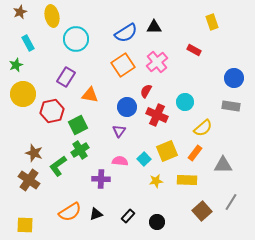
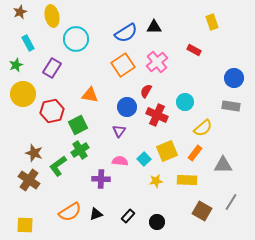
purple rectangle at (66, 77): moved 14 px left, 9 px up
brown square at (202, 211): rotated 18 degrees counterclockwise
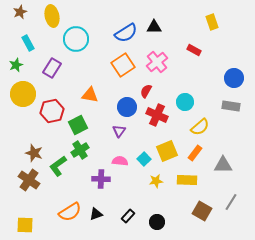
yellow semicircle at (203, 128): moved 3 px left, 1 px up
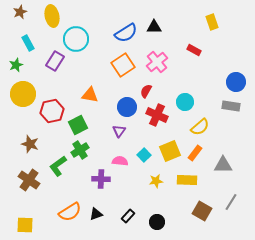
purple rectangle at (52, 68): moved 3 px right, 7 px up
blue circle at (234, 78): moved 2 px right, 4 px down
yellow square at (167, 151): moved 3 px right
brown star at (34, 153): moved 4 px left, 9 px up
cyan square at (144, 159): moved 4 px up
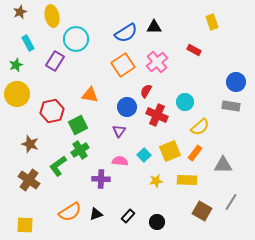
yellow circle at (23, 94): moved 6 px left
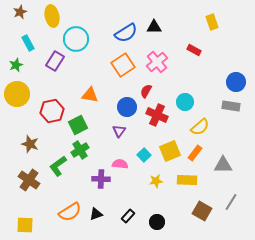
pink semicircle at (120, 161): moved 3 px down
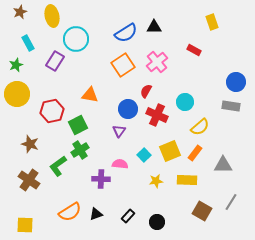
blue circle at (127, 107): moved 1 px right, 2 px down
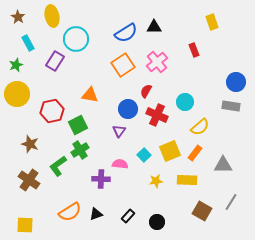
brown star at (20, 12): moved 2 px left, 5 px down; rotated 16 degrees counterclockwise
red rectangle at (194, 50): rotated 40 degrees clockwise
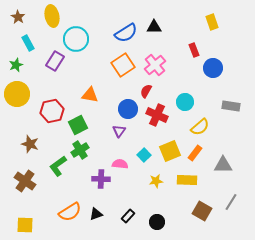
pink cross at (157, 62): moved 2 px left, 3 px down
blue circle at (236, 82): moved 23 px left, 14 px up
brown cross at (29, 180): moved 4 px left, 1 px down
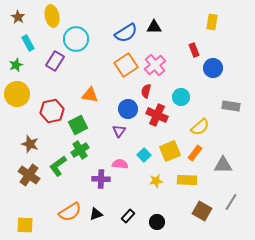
yellow rectangle at (212, 22): rotated 28 degrees clockwise
orange square at (123, 65): moved 3 px right
red semicircle at (146, 91): rotated 16 degrees counterclockwise
cyan circle at (185, 102): moved 4 px left, 5 px up
brown cross at (25, 181): moved 4 px right, 6 px up
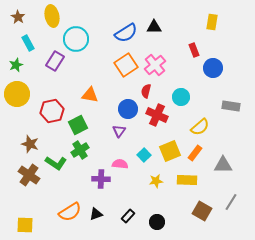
green L-shape at (58, 166): moved 2 px left, 3 px up; rotated 110 degrees counterclockwise
